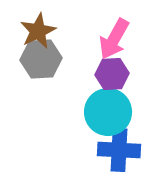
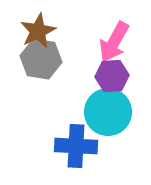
pink arrow: moved 3 px down
gray hexagon: rotated 12 degrees clockwise
purple hexagon: moved 2 px down
blue cross: moved 43 px left, 4 px up
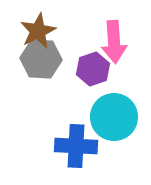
pink arrow: rotated 33 degrees counterclockwise
gray hexagon: rotated 6 degrees counterclockwise
purple hexagon: moved 19 px left, 7 px up; rotated 16 degrees counterclockwise
cyan circle: moved 6 px right, 5 px down
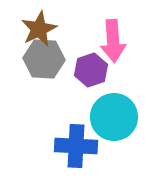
brown star: moved 1 px right, 2 px up
pink arrow: moved 1 px left, 1 px up
gray hexagon: moved 3 px right
purple hexagon: moved 2 px left, 1 px down
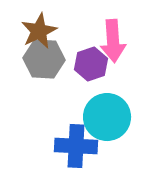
brown star: moved 2 px down
purple hexagon: moved 6 px up
cyan circle: moved 7 px left
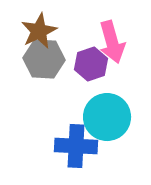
pink arrow: moved 1 px left, 1 px down; rotated 12 degrees counterclockwise
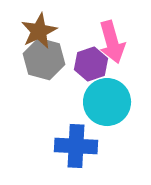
gray hexagon: rotated 12 degrees clockwise
cyan circle: moved 15 px up
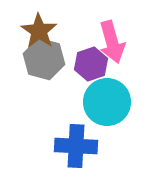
brown star: rotated 12 degrees counterclockwise
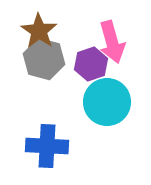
blue cross: moved 29 px left
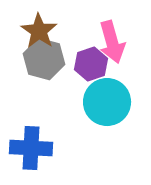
blue cross: moved 16 px left, 2 px down
